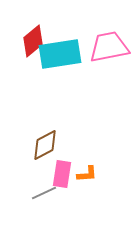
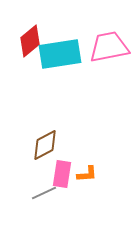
red diamond: moved 3 px left
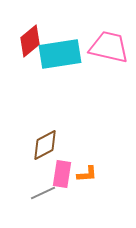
pink trapezoid: rotated 24 degrees clockwise
gray line: moved 1 px left
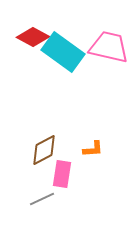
red diamond: moved 3 px right, 4 px up; rotated 68 degrees clockwise
cyan rectangle: moved 3 px right, 2 px up; rotated 45 degrees clockwise
brown diamond: moved 1 px left, 5 px down
orange L-shape: moved 6 px right, 25 px up
gray line: moved 1 px left, 6 px down
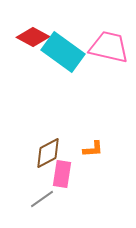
brown diamond: moved 4 px right, 3 px down
gray line: rotated 10 degrees counterclockwise
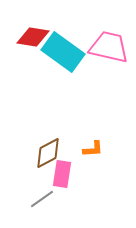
red diamond: rotated 20 degrees counterclockwise
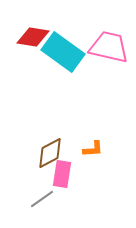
brown diamond: moved 2 px right
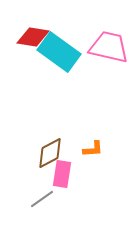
cyan rectangle: moved 4 px left
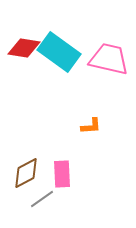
red diamond: moved 9 px left, 11 px down
pink trapezoid: moved 12 px down
orange L-shape: moved 2 px left, 23 px up
brown diamond: moved 24 px left, 20 px down
pink rectangle: rotated 12 degrees counterclockwise
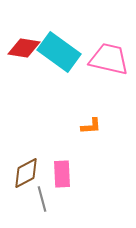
gray line: rotated 70 degrees counterclockwise
